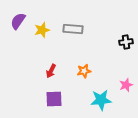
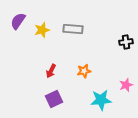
purple square: rotated 24 degrees counterclockwise
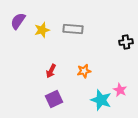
pink star: moved 6 px left, 5 px down; rotated 24 degrees counterclockwise
cyan star: rotated 25 degrees clockwise
